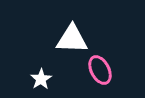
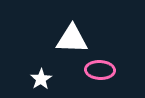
pink ellipse: rotated 60 degrees counterclockwise
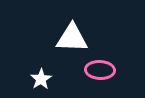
white triangle: moved 1 px up
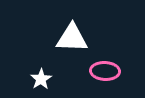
pink ellipse: moved 5 px right, 1 px down
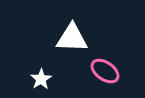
pink ellipse: rotated 32 degrees clockwise
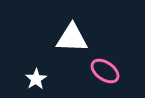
white star: moved 5 px left
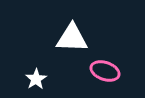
pink ellipse: rotated 16 degrees counterclockwise
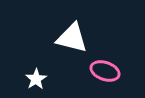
white triangle: rotated 12 degrees clockwise
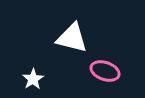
white star: moved 3 px left
